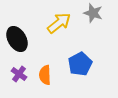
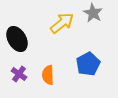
gray star: rotated 12 degrees clockwise
yellow arrow: moved 3 px right
blue pentagon: moved 8 px right
orange semicircle: moved 3 px right
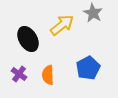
yellow arrow: moved 2 px down
black ellipse: moved 11 px right
blue pentagon: moved 4 px down
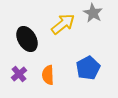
yellow arrow: moved 1 px right, 1 px up
black ellipse: moved 1 px left
purple cross: rotated 14 degrees clockwise
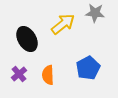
gray star: moved 2 px right; rotated 24 degrees counterclockwise
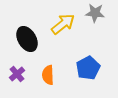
purple cross: moved 2 px left
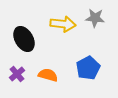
gray star: moved 5 px down
yellow arrow: rotated 45 degrees clockwise
black ellipse: moved 3 px left
orange semicircle: rotated 108 degrees clockwise
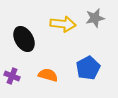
gray star: rotated 18 degrees counterclockwise
purple cross: moved 5 px left, 2 px down; rotated 28 degrees counterclockwise
